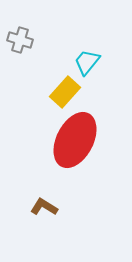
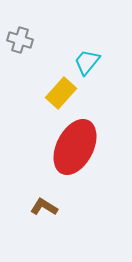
yellow rectangle: moved 4 px left, 1 px down
red ellipse: moved 7 px down
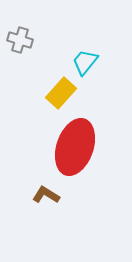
cyan trapezoid: moved 2 px left
red ellipse: rotated 8 degrees counterclockwise
brown L-shape: moved 2 px right, 12 px up
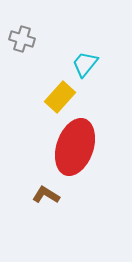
gray cross: moved 2 px right, 1 px up
cyan trapezoid: moved 2 px down
yellow rectangle: moved 1 px left, 4 px down
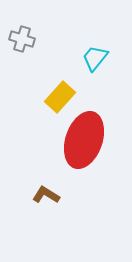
cyan trapezoid: moved 10 px right, 6 px up
red ellipse: moved 9 px right, 7 px up
